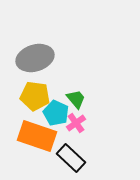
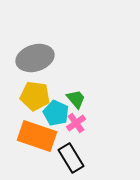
black rectangle: rotated 16 degrees clockwise
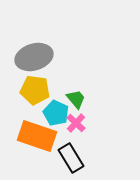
gray ellipse: moved 1 px left, 1 px up
yellow pentagon: moved 6 px up
pink cross: rotated 12 degrees counterclockwise
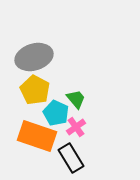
yellow pentagon: rotated 20 degrees clockwise
pink cross: moved 4 px down; rotated 12 degrees clockwise
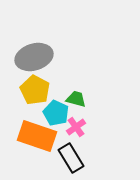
green trapezoid: rotated 35 degrees counterclockwise
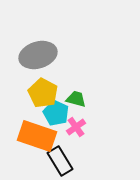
gray ellipse: moved 4 px right, 2 px up
yellow pentagon: moved 8 px right, 3 px down
black rectangle: moved 11 px left, 3 px down
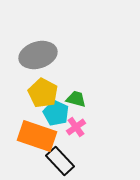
black rectangle: rotated 12 degrees counterclockwise
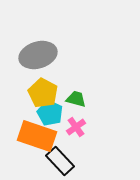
cyan pentagon: moved 6 px left
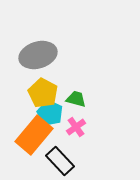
orange rectangle: moved 3 px left, 1 px up; rotated 69 degrees counterclockwise
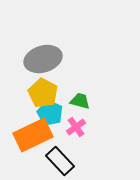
gray ellipse: moved 5 px right, 4 px down
green trapezoid: moved 4 px right, 2 px down
orange rectangle: moved 1 px left; rotated 24 degrees clockwise
